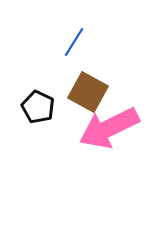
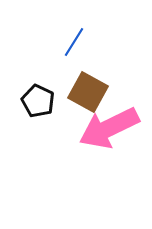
black pentagon: moved 6 px up
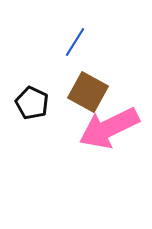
blue line: moved 1 px right
black pentagon: moved 6 px left, 2 px down
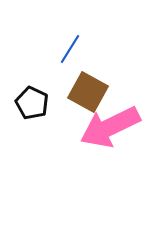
blue line: moved 5 px left, 7 px down
pink arrow: moved 1 px right, 1 px up
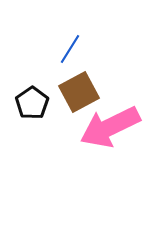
brown square: moved 9 px left; rotated 33 degrees clockwise
black pentagon: rotated 12 degrees clockwise
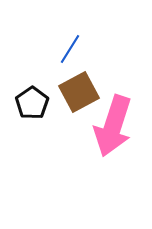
pink arrow: moved 3 px right, 1 px up; rotated 46 degrees counterclockwise
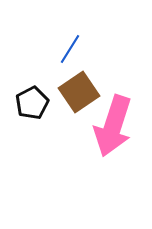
brown square: rotated 6 degrees counterclockwise
black pentagon: rotated 8 degrees clockwise
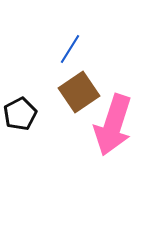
black pentagon: moved 12 px left, 11 px down
pink arrow: moved 1 px up
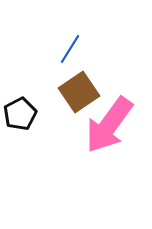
pink arrow: moved 4 px left; rotated 18 degrees clockwise
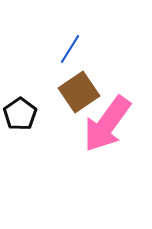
black pentagon: rotated 8 degrees counterclockwise
pink arrow: moved 2 px left, 1 px up
